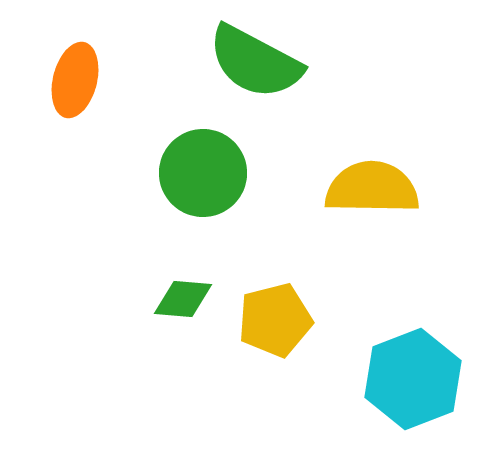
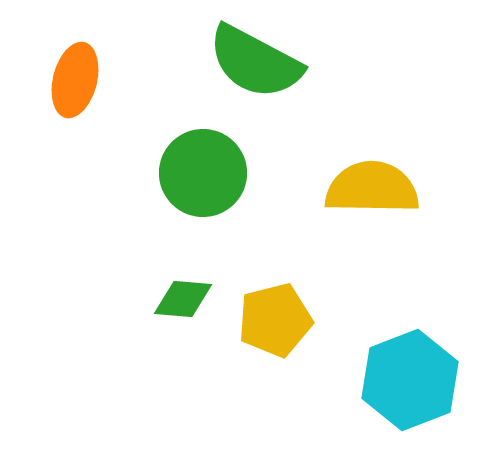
cyan hexagon: moved 3 px left, 1 px down
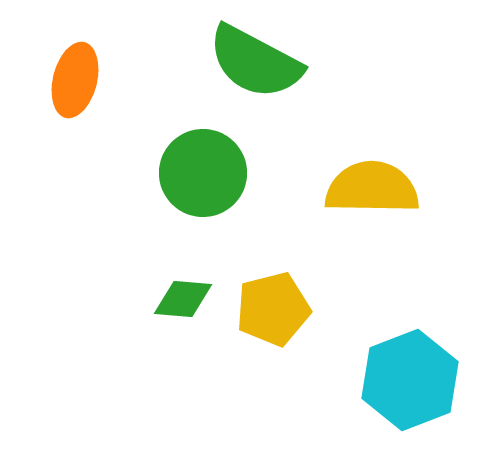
yellow pentagon: moved 2 px left, 11 px up
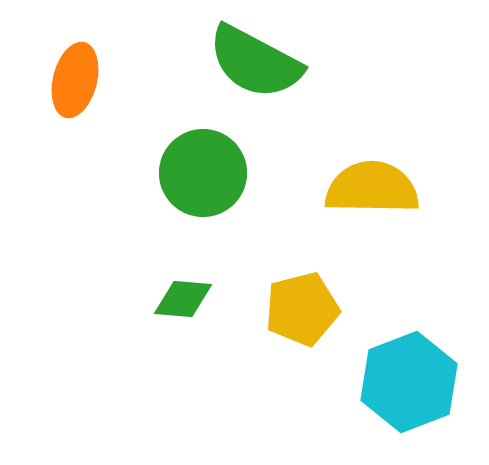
yellow pentagon: moved 29 px right
cyan hexagon: moved 1 px left, 2 px down
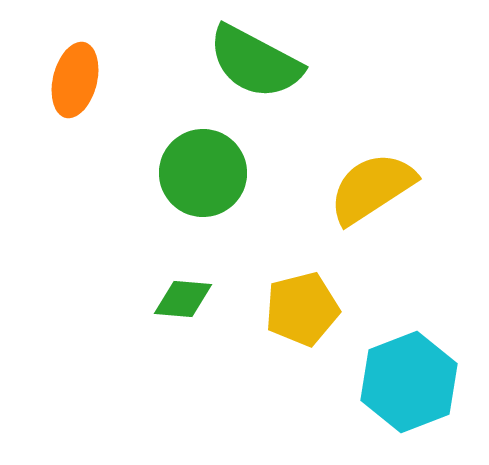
yellow semicircle: rotated 34 degrees counterclockwise
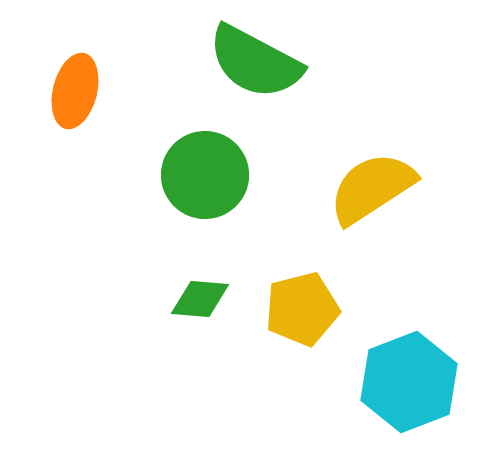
orange ellipse: moved 11 px down
green circle: moved 2 px right, 2 px down
green diamond: moved 17 px right
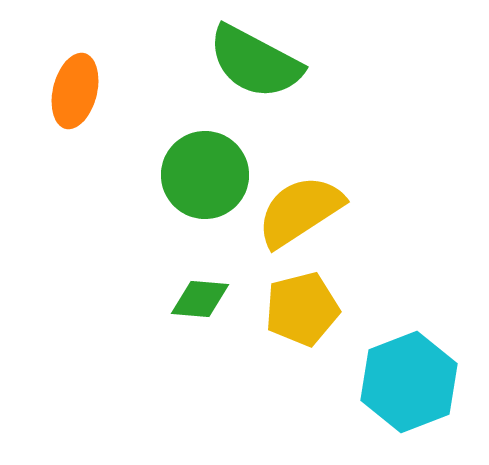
yellow semicircle: moved 72 px left, 23 px down
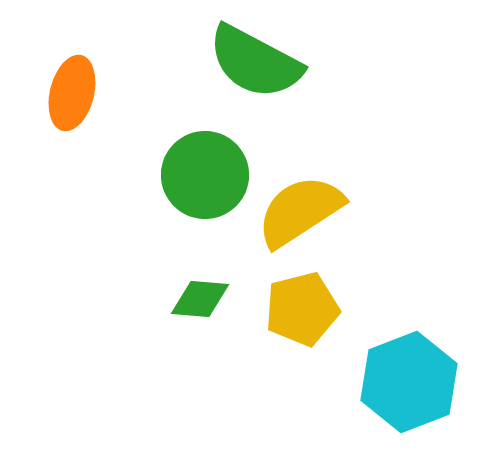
orange ellipse: moved 3 px left, 2 px down
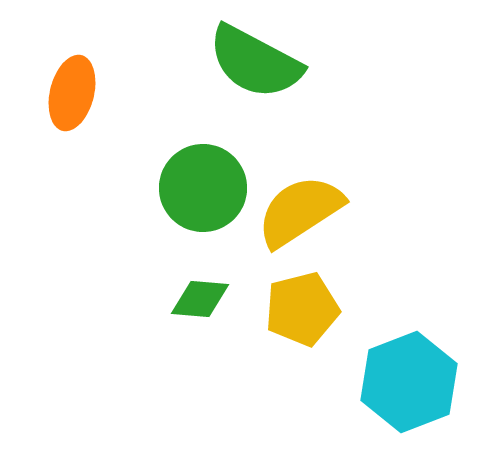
green circle: moved 2 px left, 13 px down
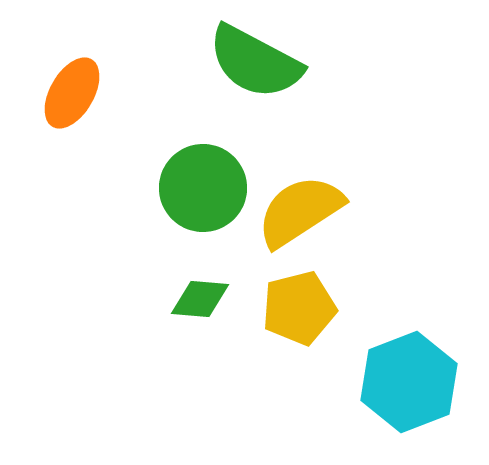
orange ellipse: rotated 16 degrees clockwise
yellow pentagon: moved 3 px left, 1 px up
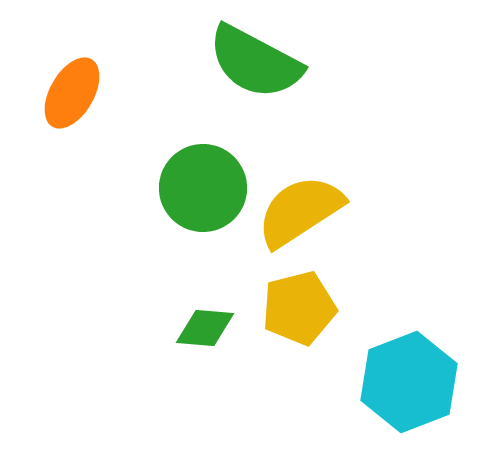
green diamond: moved 5 px right, 29 px down
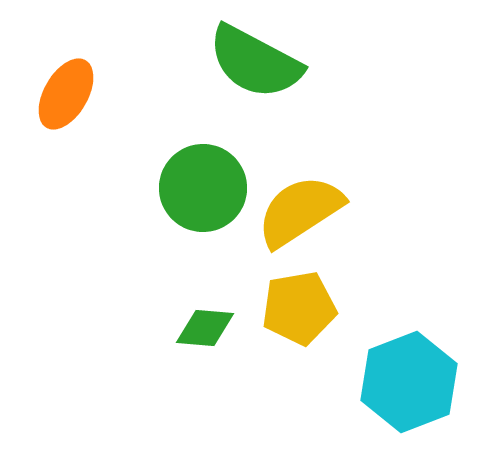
orange ellipse: moved 6 px left, 1 px down
yellow pentagon: rotated 4 degrees clockwise
